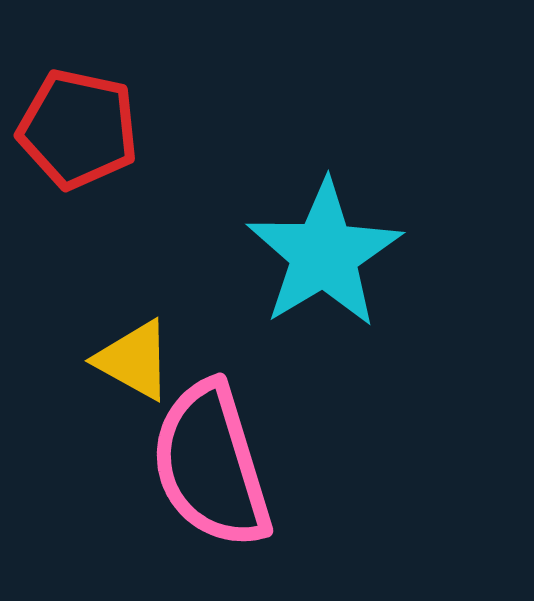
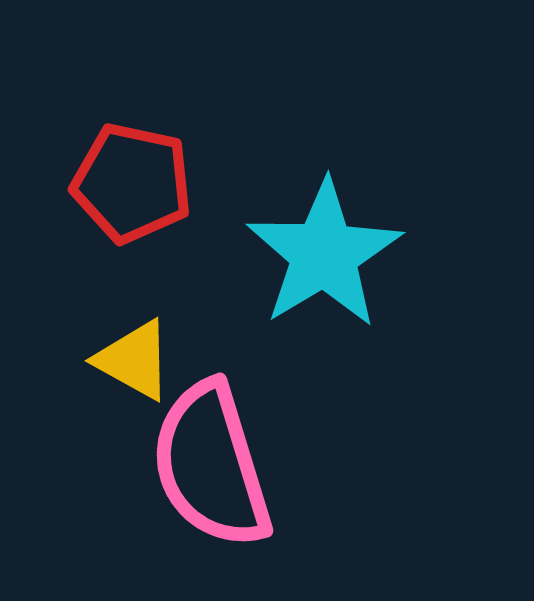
red pentagon: moved 54 px right, 54 px down
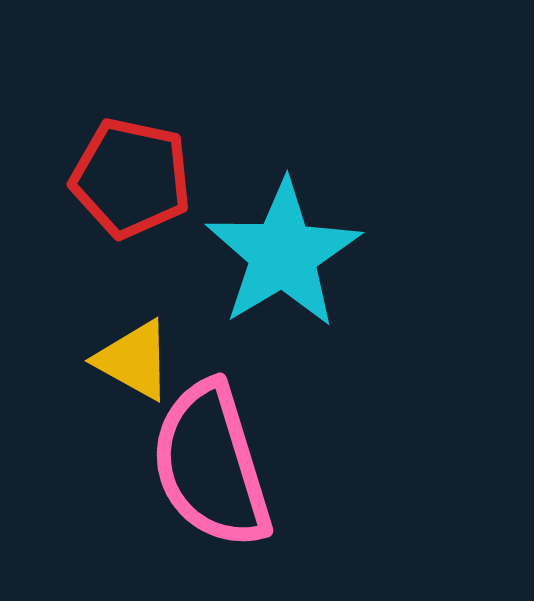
red pentagon: moved 1 px left, 5 px up
cyan star: moved 41 px left
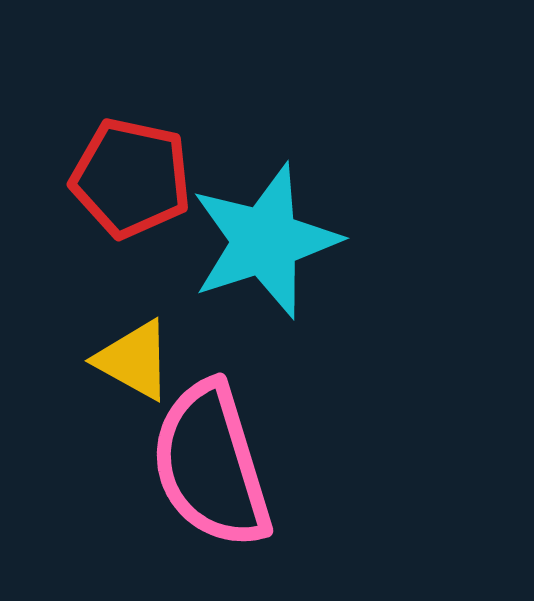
cyan star: moved 18 px left, 13 px up; rotated 13 degrees clockwise
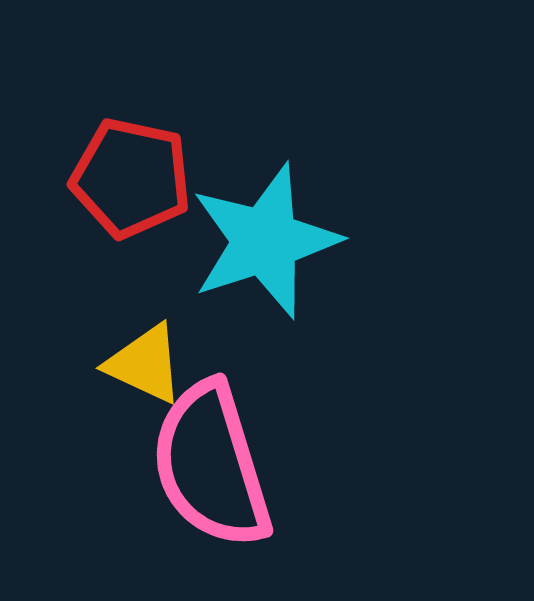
yellow triangle: moved 11 px right, 4 px down; rotated 4 degrees counterclockwise
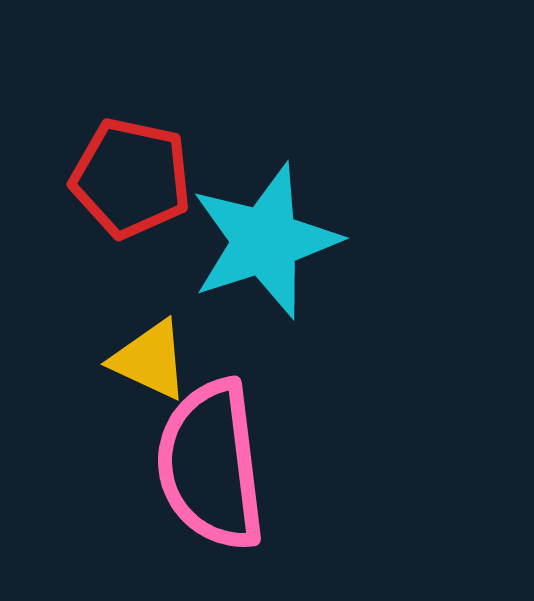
yellow triangle: moved 5 px right, 4 px up
pink semicircle: rotated 10 degrees clockwise
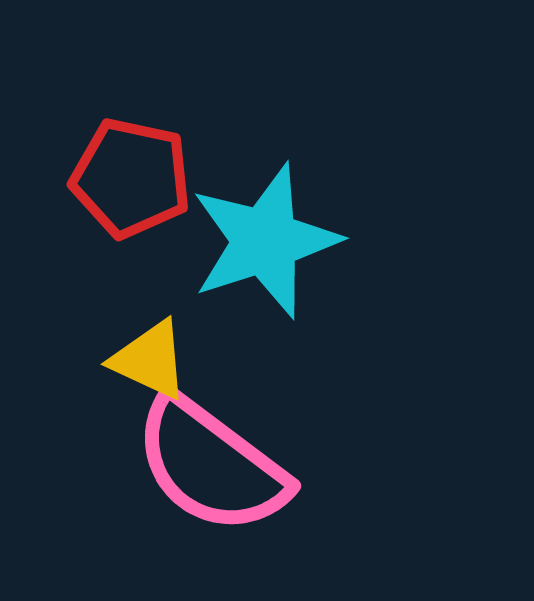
pink semicircle: rotated 46 degrees counterclockwise
